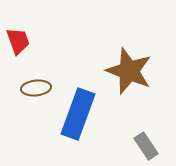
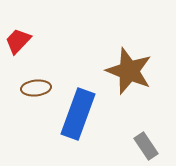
red trapezoid: rotated 116 degrees counterclockwise
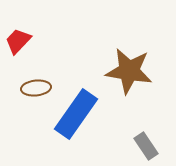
brown star: rotated 12 degrees counterclockwise
blue rectangle: moved 2 px left; rotated 15 degrees clockwise
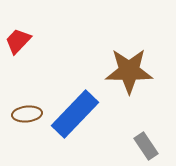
brown star: rotated 9 degrees counterclockwise
brown ellipse: moved 9 px left, 26 px down
blue rectangle: moved 1 px left; rotated 9 degrees clockwise
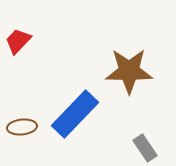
brown ellipse: moved 5 px left, 13 px down
gray rectangle: moved 1 px left, 2 px down
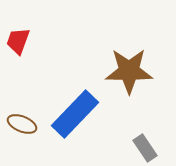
red trapezoid: rotated 24 degrees counterclockwise
brown ellipse: moved 3 px up; rotated 28 degrees clockwise
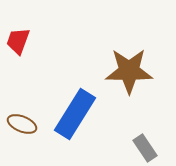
blue rectangle: rotated 12 degrees counterclockwise
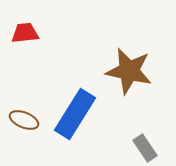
red trapezoid: moved 7 px right, 8 px up; rotated 64 degrees clockwise
brown star: rotated 12 degrees clockwise
brown ellipse: moved 2 px right, 4 px up
